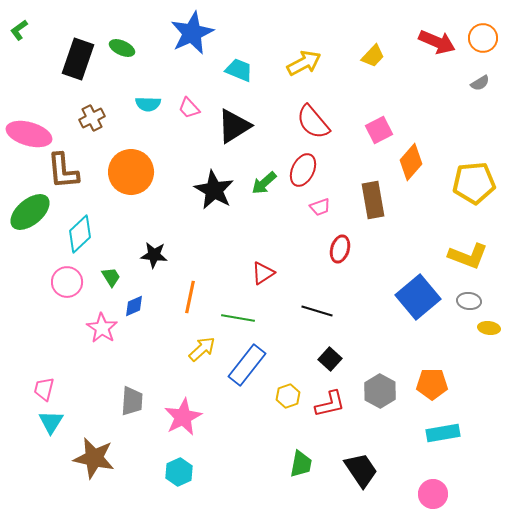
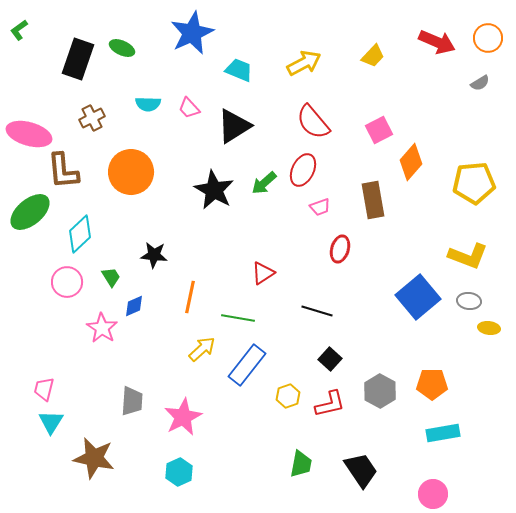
orange circle at (483, 38): moved 5 px right
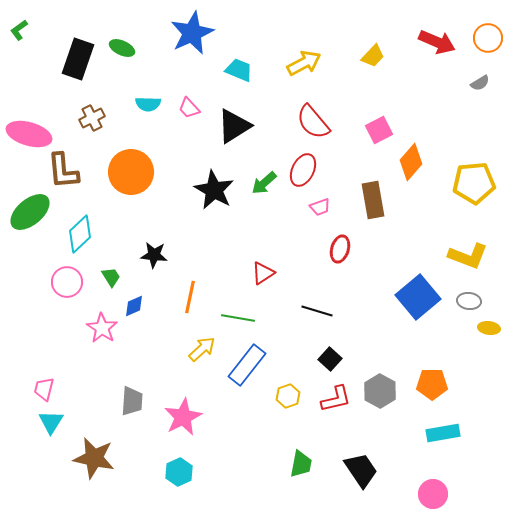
red L-shape at (330, 404): moved 6 px right, 5 px up
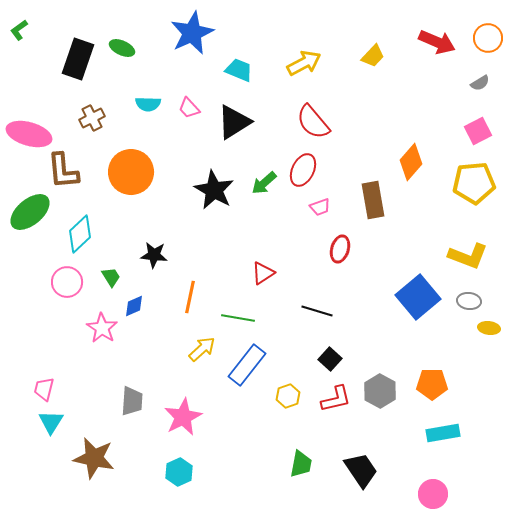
black triangle at (234, 126): moved 4 px up
pink square at (379, 130): moved 99 px right, 1 px down
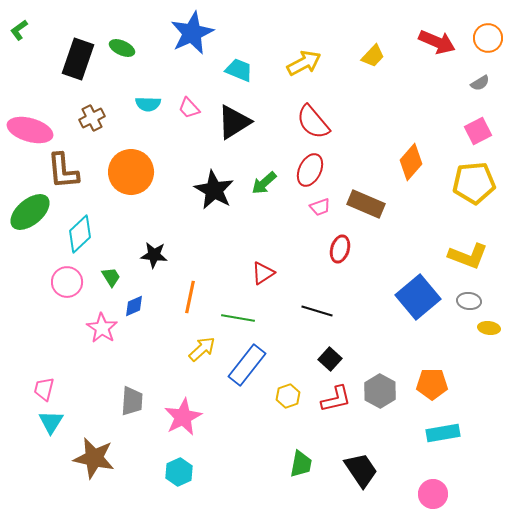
pink ellipse at (29, 134): moved 1 px right, 4 px up
red ellipse at (303, 170): moved 7 px right
brown rectangle at (373, 200): moved 7 px left, 4 px down; rotated 57 degrees counterclockwise
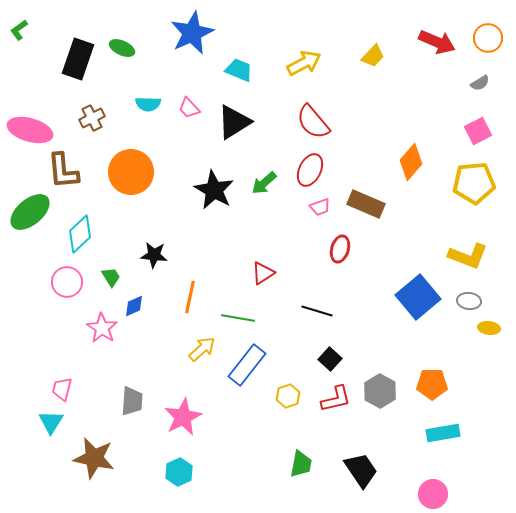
pink trapezoid at (44, 389): moved 18 px right
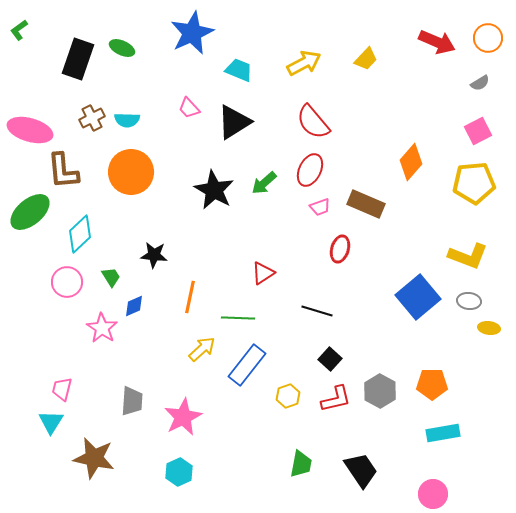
yellow trapezoid at (373, 56): moved 7 px left, 3 px down
cyan semicircle at (148, 104): moved 21 px left, 16 px down
green line at (238, 318): rotated 8 degrees counterclockwise
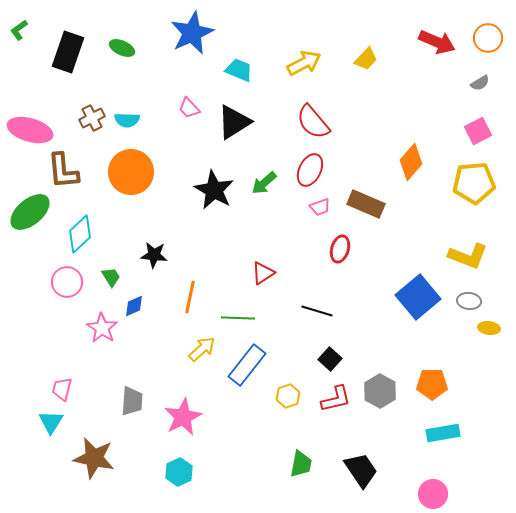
black rectangle at (78, 59): moved 10 px left, 7 px up
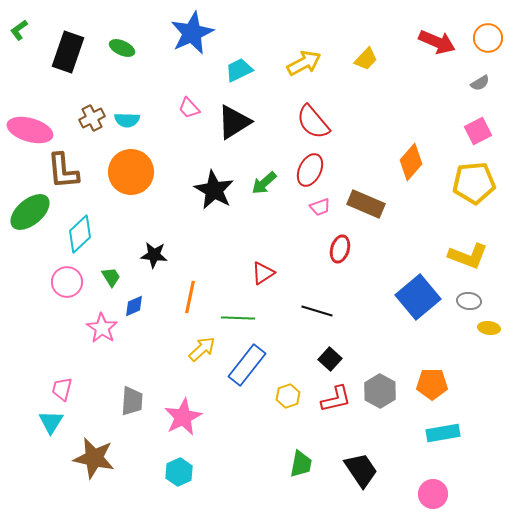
cyan trapezoid at (239, 70): rotated 48 degrees counterclockwise
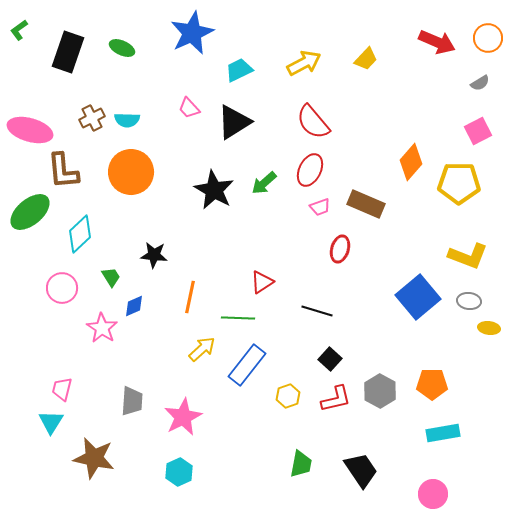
yellow pentagon at (474, 183): moved 15 px left; rotated 6 degrees clockwise
red triangle at (263, 273): moved 1 px left, 9 px down
pink circle at (67, 282): moved 5 px left, 6 px down
